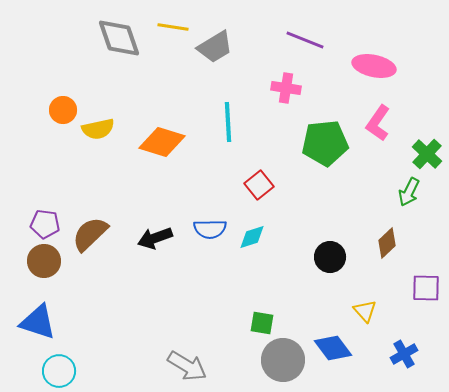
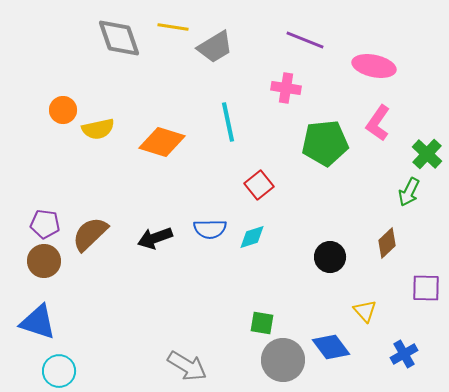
cyan line: rotated 9 degrees counterclockwise
blue diamond: moved 2 px left, 1 px up
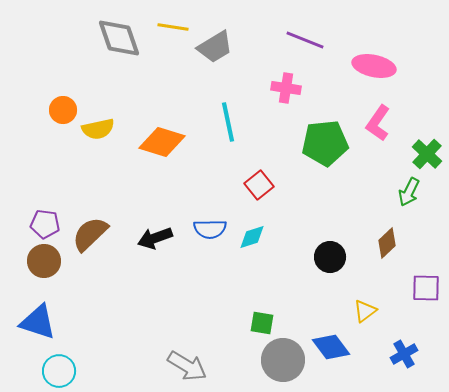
yellow triangle: rotated 35 degrees clockwise
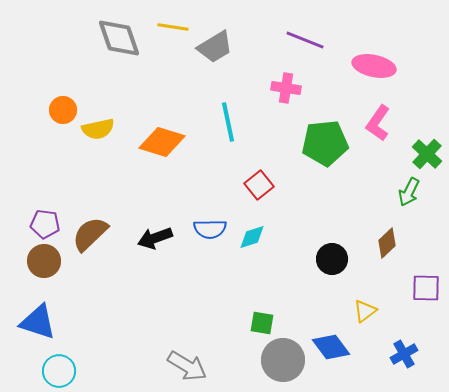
black circle: moved 2 px right, 2 px down
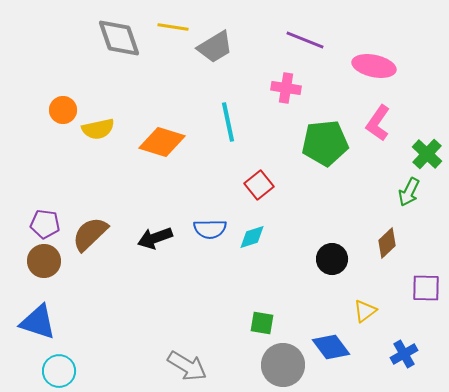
gray circle: moved 5 px down
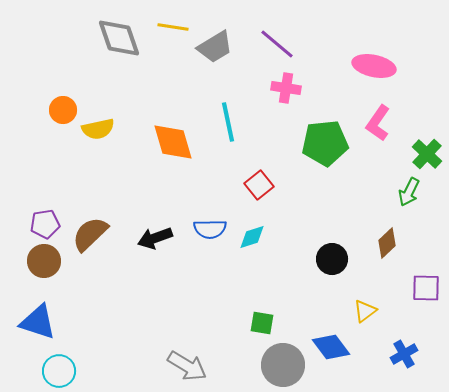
purple line: moved 28 px left, 4 px down; rotated 18 degrees clockwise
orange diamond: moved 11 px right; rotated 57 degrees clockwise
purple pentagon: rotated 16 degrees counterclockwise
